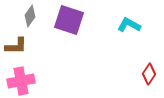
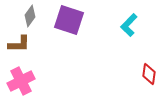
cyan L-shape: rotated 75 degrees counterclockwise
brown L-shape: moved 3 px right, 2 px up
red diamond: rotated 25 degrees counterclockwise
pink cross: rotated 16 degrees counterclockwise
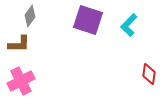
purple square: moved 19 px right
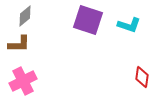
gray diamond: moved 5 px left; rotated 15 degrees clockwise
cyan L-shape: rotated 115 degrees counterclockwise
red diamond: moved 7 px left, 3 px down
pink cross: moved 2 px right
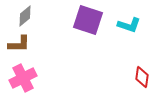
pink cross: moved 3 px up
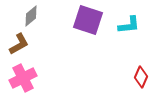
gray diamond: moved 6 px right
cyan L-shape: rotated 25 degrees counterclockwise
brown L-shape: rotated 30 degrees counterclockwise
red diamond: moved 1 px left; rotated 15 degrees clockwise
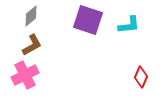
brown L-shape: moved 13 px right, 1 px down
pink cross: moved 2 px right, 3 px up
